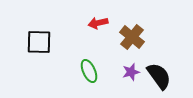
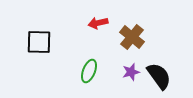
green ellipse: rotated 45 degrees clockwise
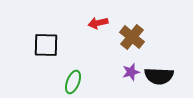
black square: moved 7 px right, 3 px down
green ellipse: moved 16 px left, 11 px down
black semicircle: rotated 128 degrees clockwise
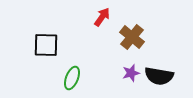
red arrow: moved 4 px right, 6 px up; rotated 138 degrees clockwise
purple star: moved 1 px down
black semicircle: rotated 8 degrees clockwise
green ellipse: moved 1 px left, 4 px up
